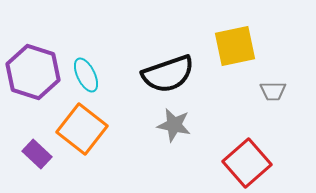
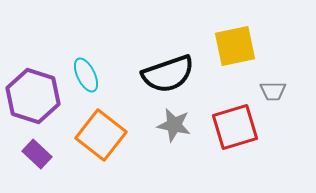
purple hexagon: moved 24 px down
orange square: moved 19 px right, 6 px down
red square: moved 12 px left, 36 px up; rotated 24 degrees clockwise
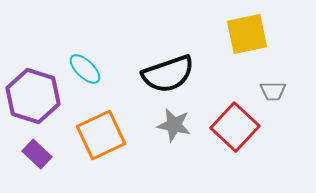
yellow square: moved 12 px right, 12 px up
cyan ellipse: moved 1 px left, 6 px up; rotated 20 degrees counterclockwise
red square: rotated 30 degrees counterclockwise
orange square: rotated 27 degrees clockwise
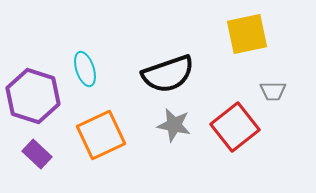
cyan ellipse: rotated 28 degrees clockwise
red square: rotated 9 degrees clockwise
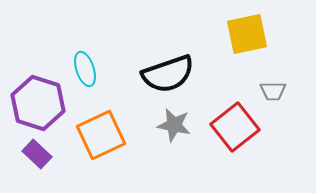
purple hexagon: moved 5 px right, 7 px down
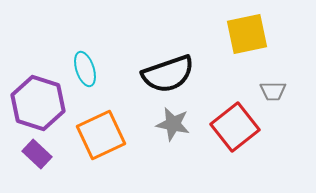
gray star: moved 1 px left, 1 px up
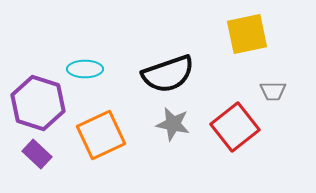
cyan ellipse: rotated 72 degrees counterclockwise
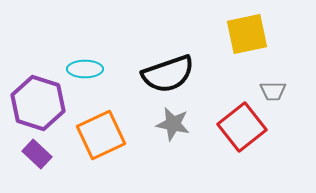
red square: moved 7 px right
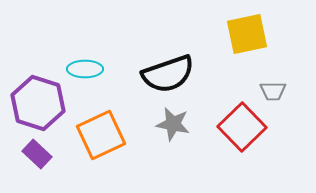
red square: rotated 6 degrees counterclockwise
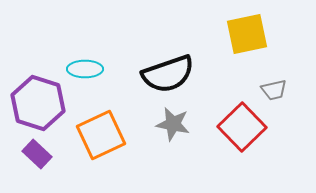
gray trapezoid: moved 1 px right, 1 px up; rotated 12 degrees counterclockwise
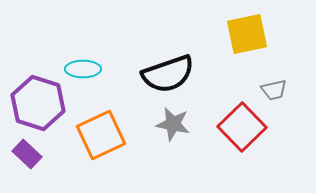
cyan ellipse: moved 2 px left
purple rectangle: moved 10 px left
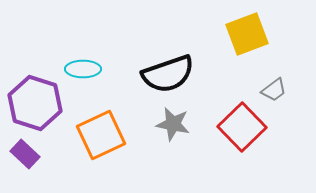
yellow square: rotated 9 degrees counterclockwise
gray trapezoid: rotated 24 degrees counterclockwise
purple hexagon: moved 3 px left
purple rectangle: moved 2 px left
